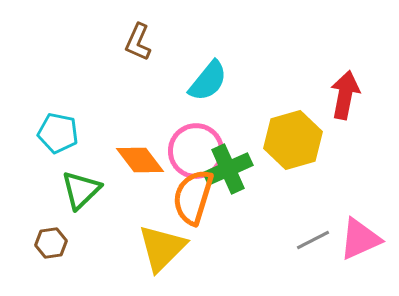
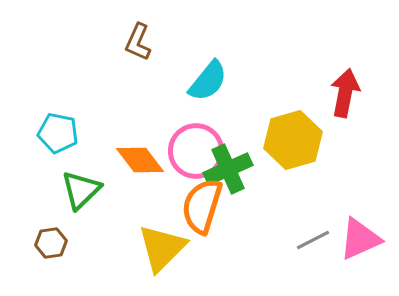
red arrow: moved 2 px up
orange semicircle: moved 9 px right, 9 px down
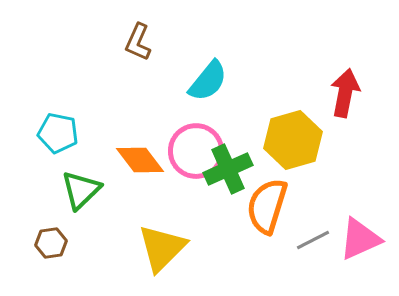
orange semicircle: moved 65 px right
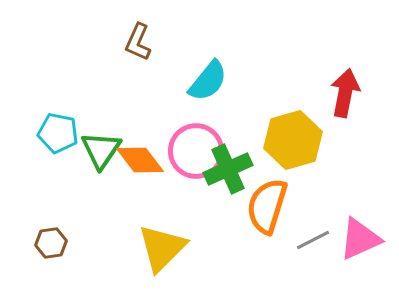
green triangle: moved 20 px right, 40 px up; rotated 12 degrees counterclockwise
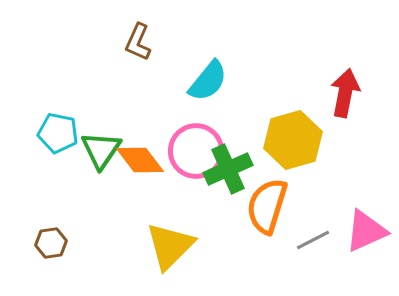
pink triangle: moved 6 px right, 8 px up
yellow triangle: moved 8 px right, 2 px up
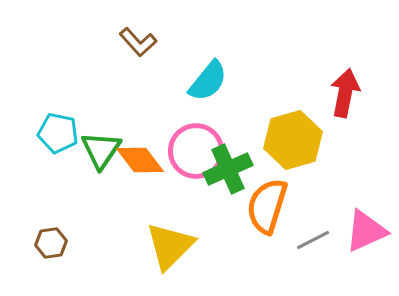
brown L-shape: rotated 66 degrees counterclockwise
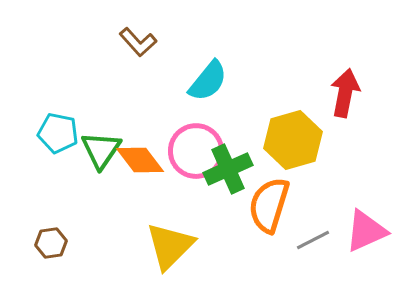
orange semicircle: moved 2 px right, 1 px up
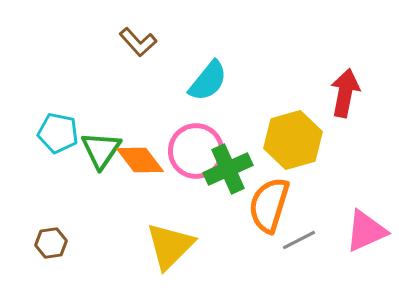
gray line: moved 14 px left
